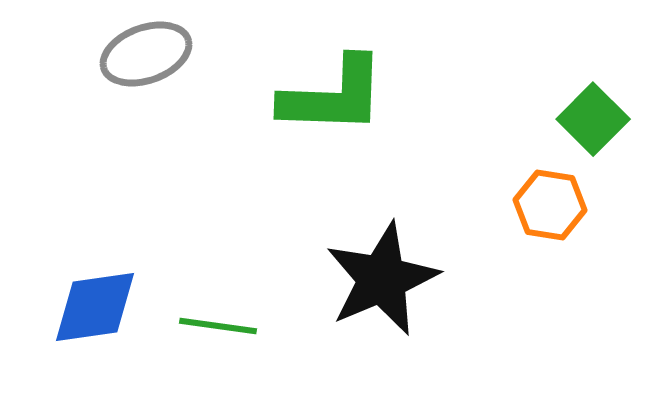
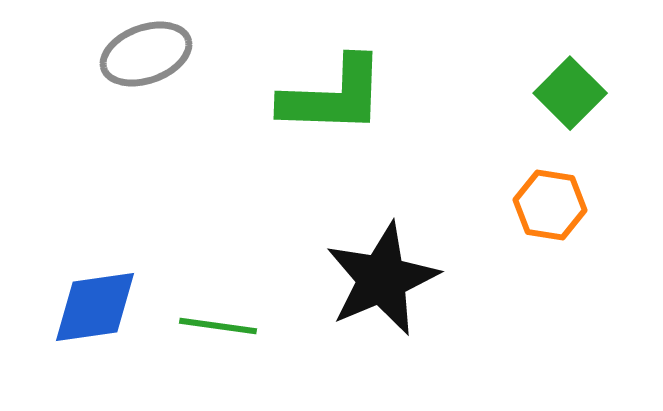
green square: moved 23 px left, 26 px up
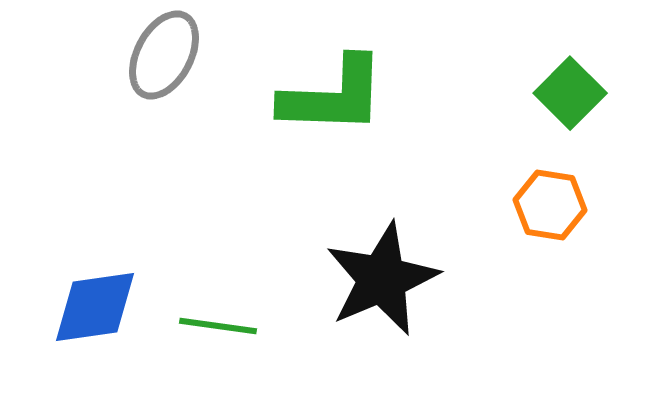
gray ellipse: moved 18 px right, 1 px down; rotated 42 degrees counterclockwise
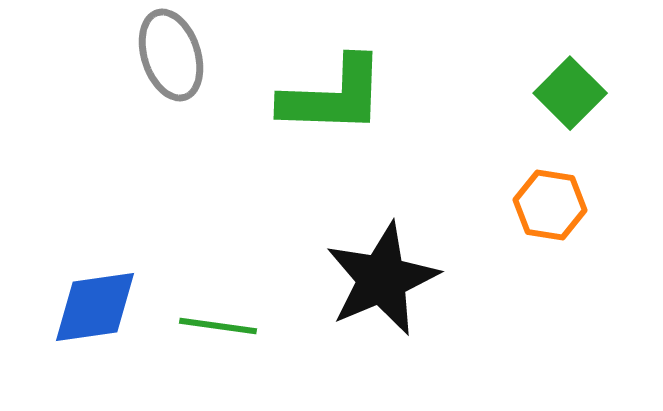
gray ellipse: moved 7 px right; rotated 46 degrees counterclockwise
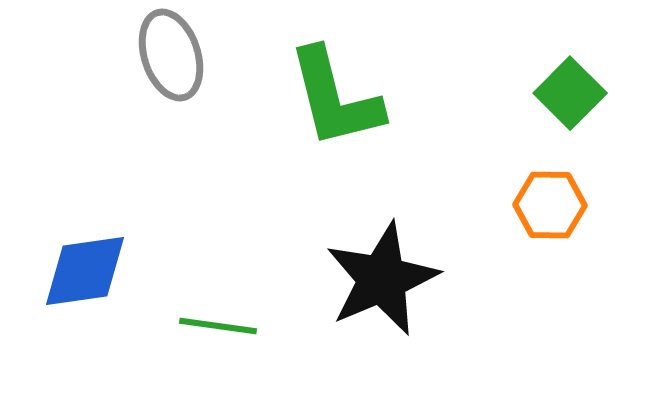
green L-shape: moved 2 px right, 2 px down; rotated 74 degrees clockwise
orange hexagon: rotated 8 degrees counterclockwise
blue diamond: moved 10 px left, 36 px up
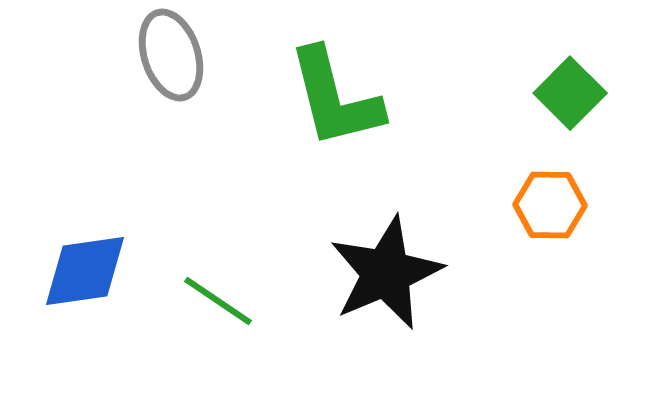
black star: moved 4 px right, 6 px up
green line: moved 25 px up; rotated 26 degrees clockwise
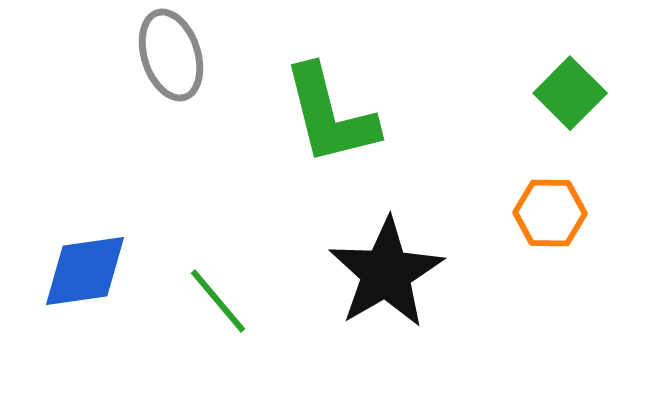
green L-shape: moved 5 px left, 17 px down
orange hexagon: moved 8 px down
black star: rotated 7 degrees counterclockwise
green line: rotated 16 degrees clockwise
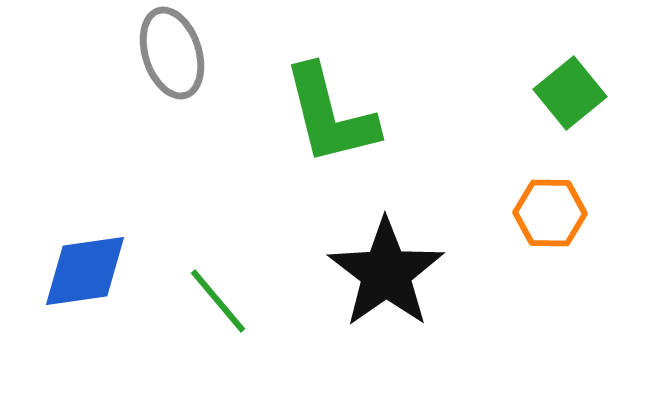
gray ellipse: moved 1 px right, 2 px up
green square: rotated 6 degrees clockwise
black star: rotated 5 degrees counterclockwise
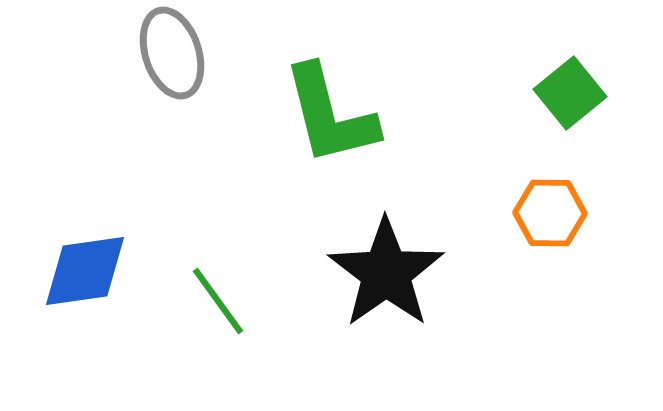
green line: rotated 4 degrees clockwise
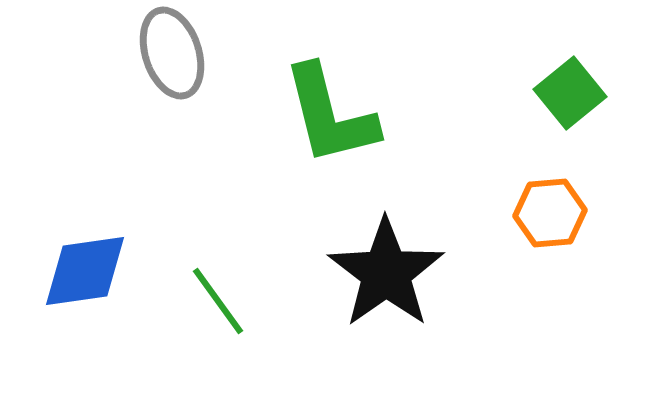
orange hexagon: rotated 6 degrees counterclockwise
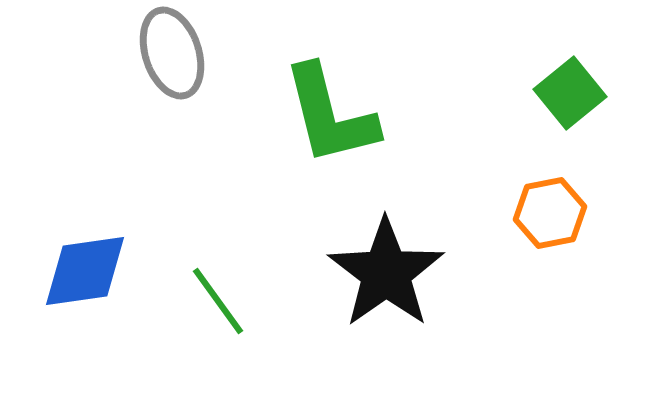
orange hexagon: rotated 6 degrees counterclockwise
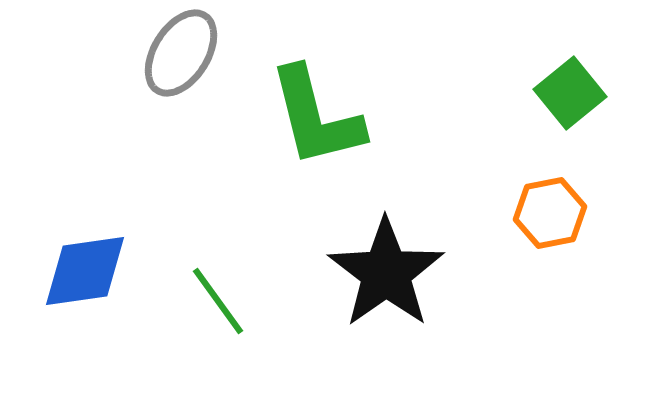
gray ellipse: moved 9 px right; rotated 50 degrees clockwise
green L-shape: moved 14 px left, 2 px down
